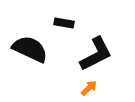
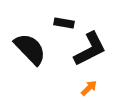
black semicircle: rotated 21 degrees clockwise
black L-shape: moved 6 px left, 5 px up
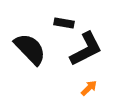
black L-shape: moved 4 px left
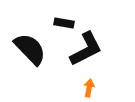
orange arrow: rotated 36 degrees counterclockwise
